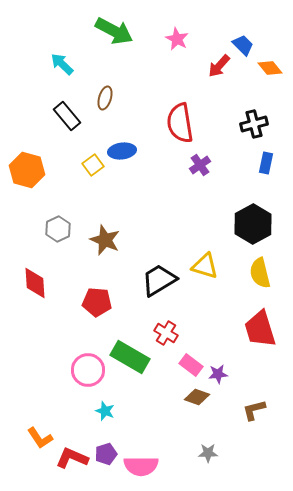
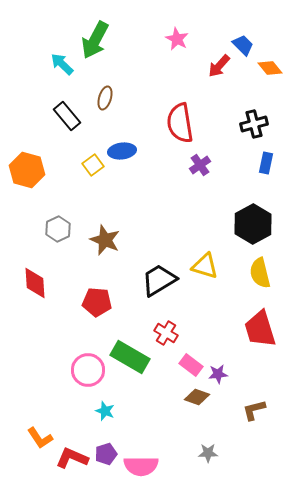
green arrow: moved 19 px left, 9 px down; rotated 90 degrees clockwise
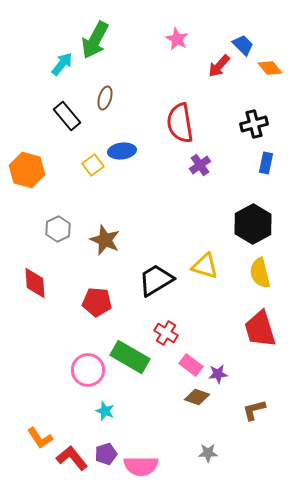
cyan arrow: rotated 85 degrees clockwise
black trapezoid: moved 3 px left
red L-shape: rotated 28 degrees clockwise
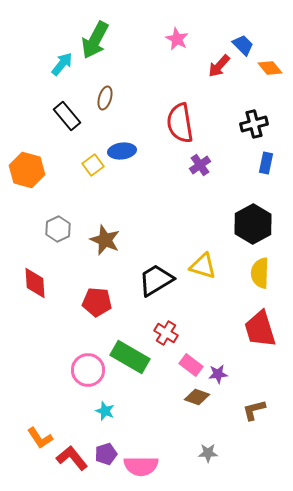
yellow triangle: moved 2 px left
yellow semicircle: rotated 16 degrees clockwise
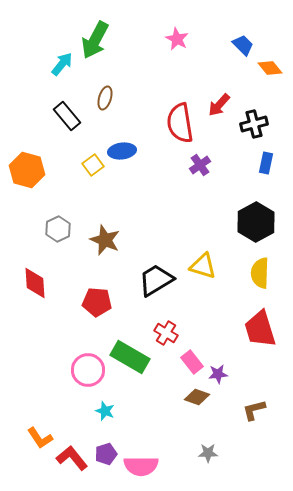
red arrow: moved 39 px down
black hexagon: moved 3 px right, 2 px up
pink rectangle: moved 1 px right, 3 px up; rotated 15 degrees clockwise
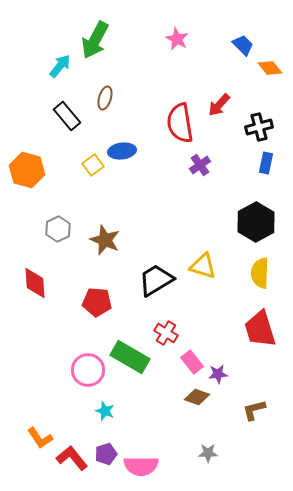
cyan arrow: moved 2 px left, 2 px down
black cross: moved 5 px right, 3 px down
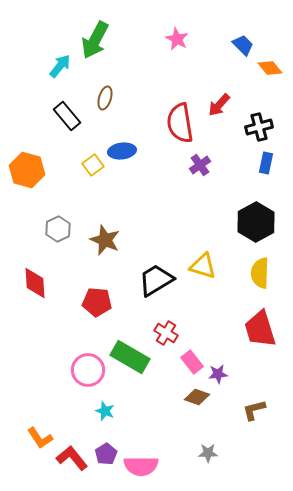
purple pentagon: rotated 15 degrees counterclockwise
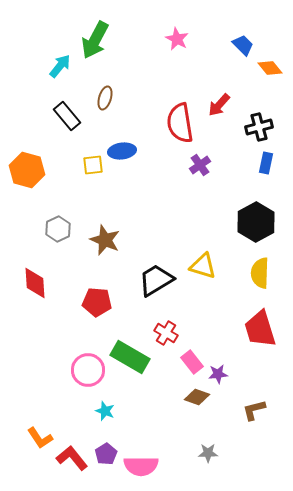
yellow square: rotated 30 degrees clockwise
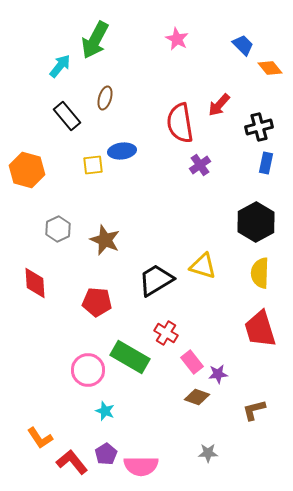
red L-shape: moved 4 px down
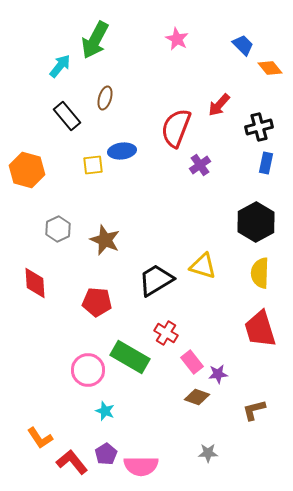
red semicircle: moved 4 px left, 5 px down; rotated 30 degrees clockwise
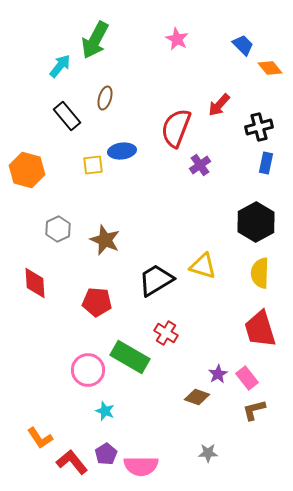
pink rectangle: moved 55 px right, 16 px down
purple star: rotated 24 degrees counterclockwise
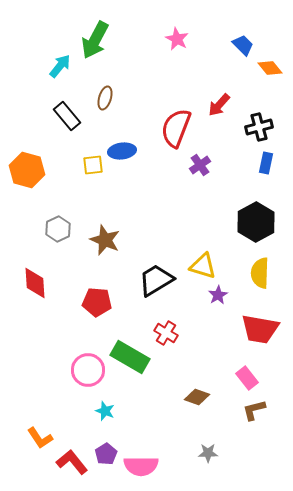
red trapezoid: rotated 63 degrees counterclockwise
purple star: moved 79 px up
